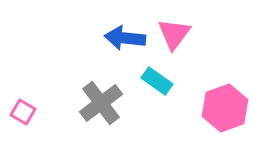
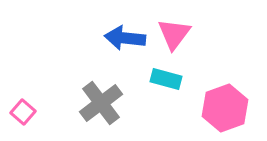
cyan rectangle: moved 9 px right, 2 px up; rotated 20 degrees counterclockwise
pink square: rotated 10 degrees clockwise
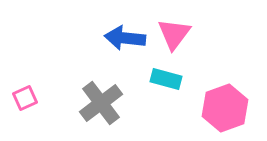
pink square: moved 2 px right, 14 px up; rotated 25 degrees clockwise
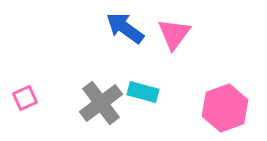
blue arrow: moved 10 px up; rotated 30 degrees clockwise
cyan rectangle: moved 23 px left, 13 px down
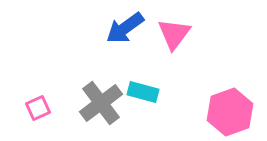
blue arrow: rotated 72 degrees counterclockwise
pink square: moved 13 px right, 10 px down
pink hexagon: moved 5 px right, 4 px down
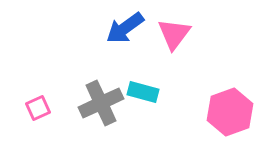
gray cross: rotated 12 degrees clockwise
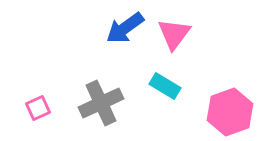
cyan rectangle: moved 22 px right, 6 px up; rotated 16 degrees clockwise
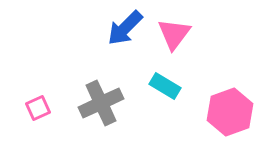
blue arrow: rotated 9 degrees counterclockwise
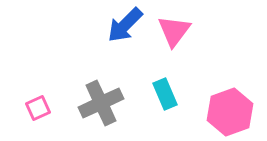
blue arrow: moved 3 px up
pink triangle: moved 3 px up
cyan rectangle: moved 8 px down; rotated 36 degrees clockwise
